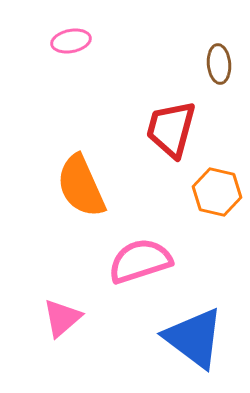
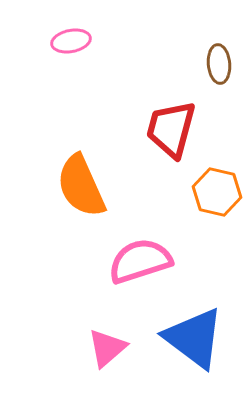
pink triangle: moved 45 px right, 30 px down
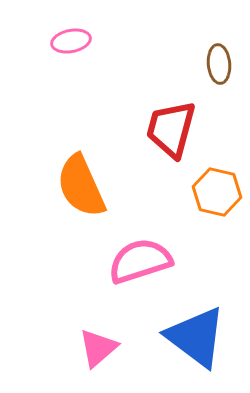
blue triangle: moved 2 px right, 1 px up
pink triangle: moved 9 px left
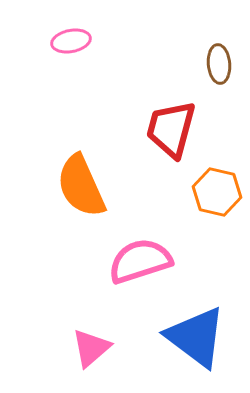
pink triangle: moved 7 px left
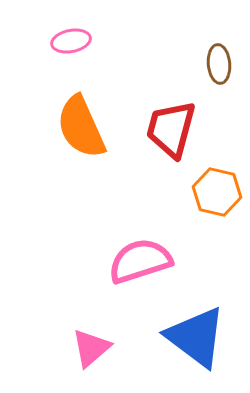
orange semicircle: moved 59 px up
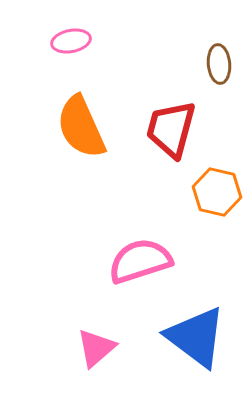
pink triangle: moved 5 px right
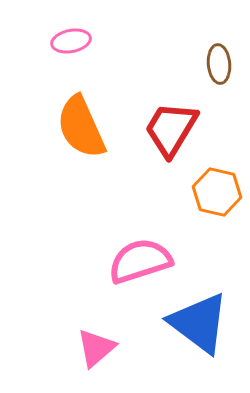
red trapezoid: rotated 16 degrees clockwise
blue triangle: moved 3 px right, 14 px up
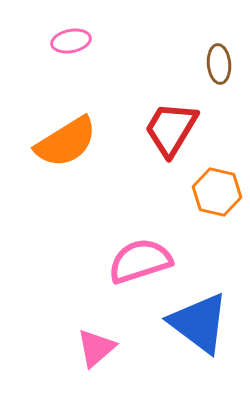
orange semicircle: moved 15 px left, 15 px down; rotated 98 degrees counterclockwise
